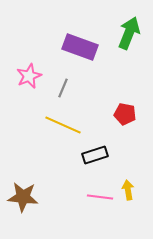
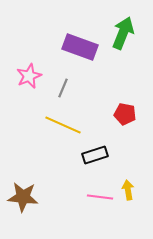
green arrow: moved 6 px left
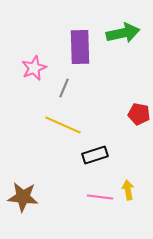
green arrow: rotated 56 degrees clockwise
purple rectangle: rotated 68 degrees clockwise
pink star: moved 5 px right, 8 px up
gray line: moved 1 px right
red pentagon: moved 14 px right
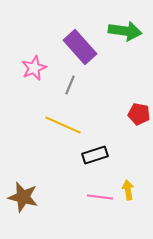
green arrow: moved 2 px right, 2 px up; rotated 20 degrees clockwise
purple rectangle: rotated 40 degrees counterclockwise
gray line: moved 6 px right, 3 px up
brown star: rotated 8 degrees clockwise
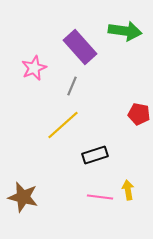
gray line: moved 2 px right, 1 px down
yellow line: rotated 66 degrees counterclockwise
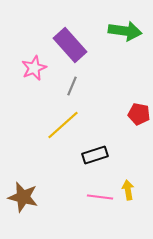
purple rectangle: moved 10 px left, 2 px up
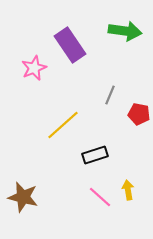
purple rectangle: rotated 8 degrees clockwise
gray line: moved 38 px right, 9 px down
pink line: rotated 35 degrees clockwise
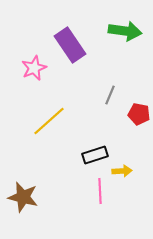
yellow line: moved 14 px left, 4 px up
yellow arrow: moved 6 px left, 19 px up; rotated 96 degrees clockwise
pink line: moved 6 px up; rotated 45 degrees clockwise
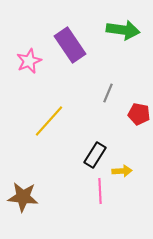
green arrow: moved 2 px left, 1 px up
pink star: moved 5 px left, 7 px up
gray line: moved 2 px left, 2 px up
yellow line: rotated 6 degrees counterclockwise
black rectangle: rotated 40 degrees counterclockwise
brown star: rotated 8 degrees counterclockwise
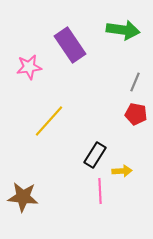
pink star: moved 6 px down; rotated 15 degrees clockwise
gray line: moved 27 px right, 11 px up
red pentagon: moved 3 px left
